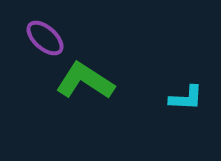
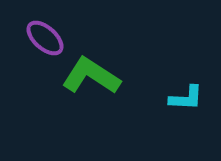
green L-shape: moved 6 px right, 5 px up
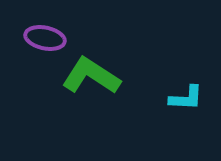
purple ellipse: rotated 30 degrees counterclockwise
